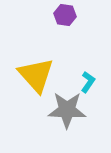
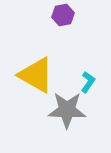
purple hexagon: moved 2 px left; rotated 20 degrees counterclockwise
yellow triangle: rotated 18 degrees counterclockwise
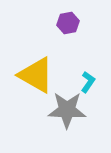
purple hexagon: moved 5 px right, 8 px down
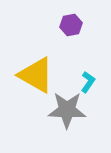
purple hexagon: moved 3 px right, 2 px down
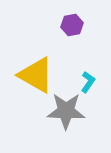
purple hexagon: moved 1 px right
gray star: moved 1 px left, 1 px down
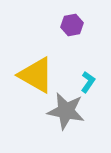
gray star: rotated 9 degrees clockwise
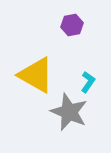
gray star: moved 3 px right, 1 px down; rotated 12 degrees clockwise
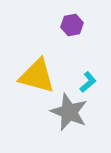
yellow triangle: moved 1 px right, 1 px down; rotated 15 degrees counterclockwise
cyan L-shape: rotated 15 degrees clockwise
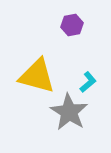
gray star: rotated 9 degrees clockwise
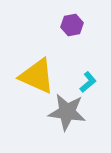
yellow triangle: rotated 9 degrees clockwise
gray star: moved 2 px left; rotated 24 degrees counterclockwise
